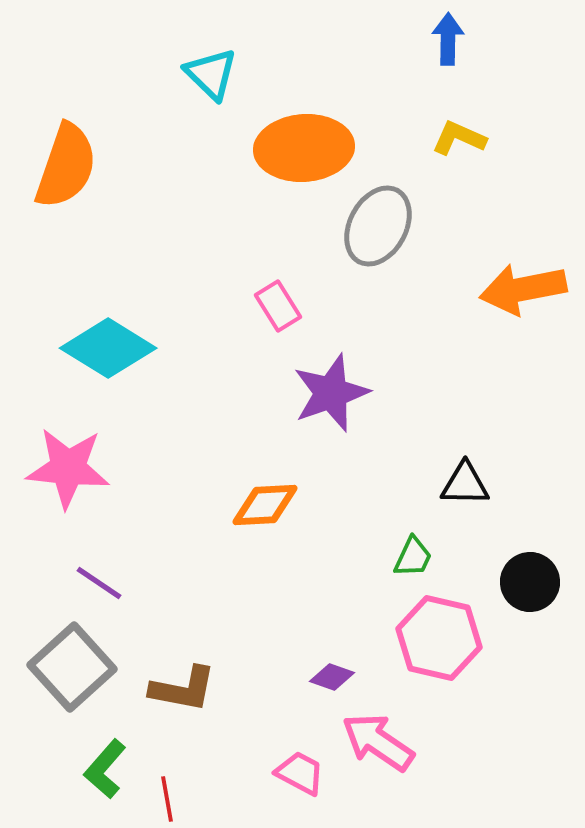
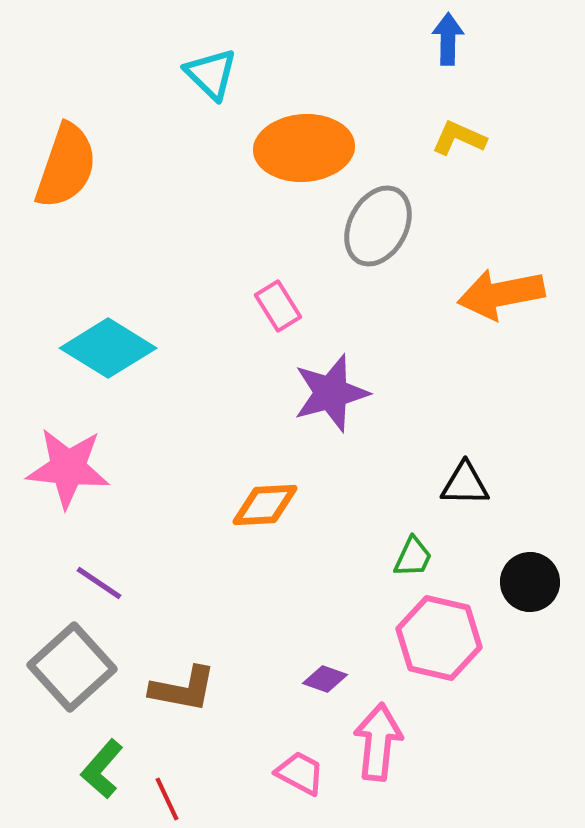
orange arrow: moved 22 px left, 5 px down
purple star: rotated 4 degrees clockwise
purple diamond: moved 7 px left, 2 px down
pink arrow: rotated 62 degrees clockwise
green L-shape: moved 3 px left
red line: rotated 15 degrees counterclockwise
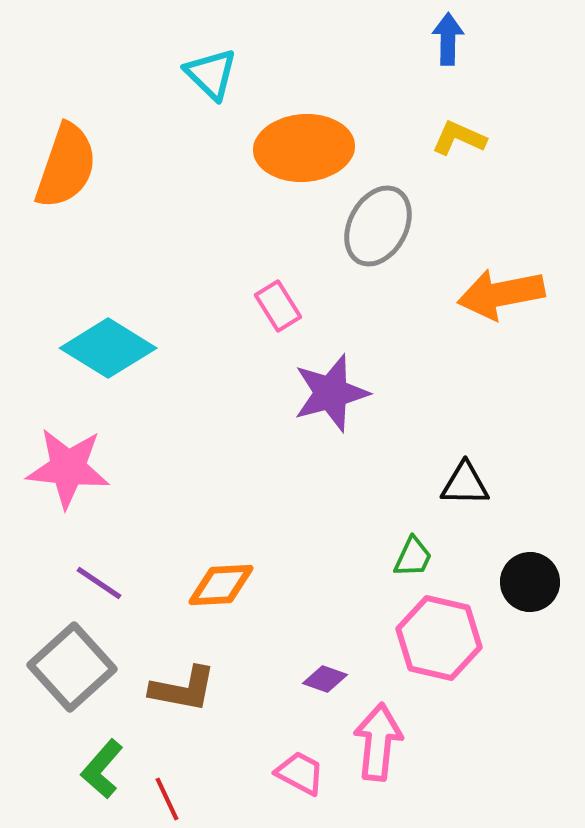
orange diamond: moved 44 px left, 80 px down
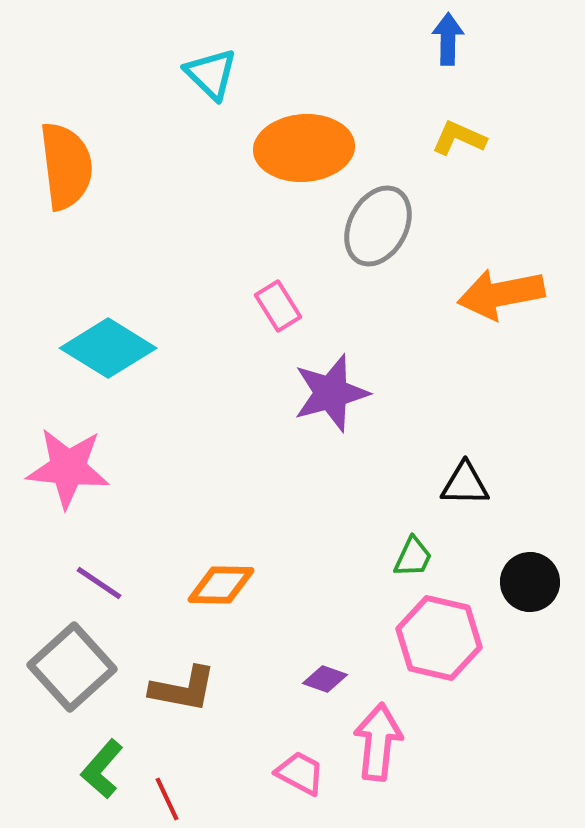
orange semicircle: rotated 26 degrees counterclockwise
orange diamond: rotated 4 degrees clockwise
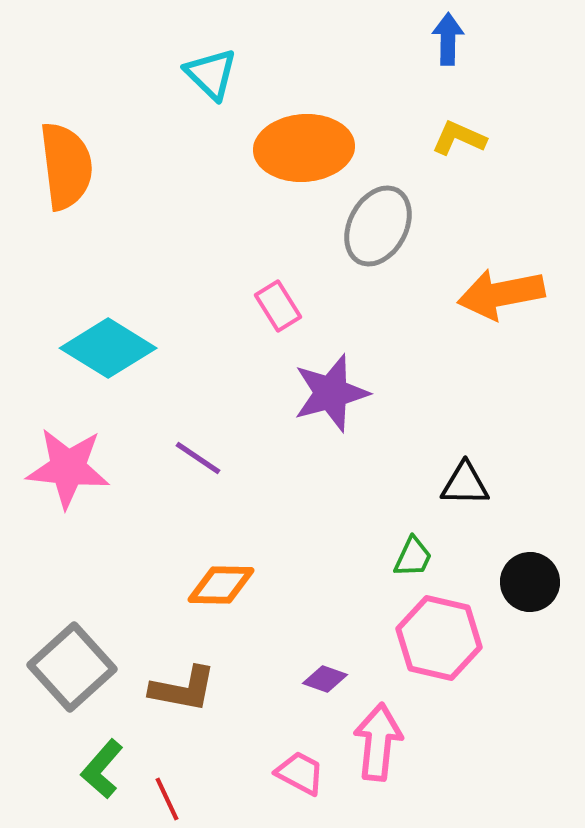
purple line: moved 99 px right, 125 px up
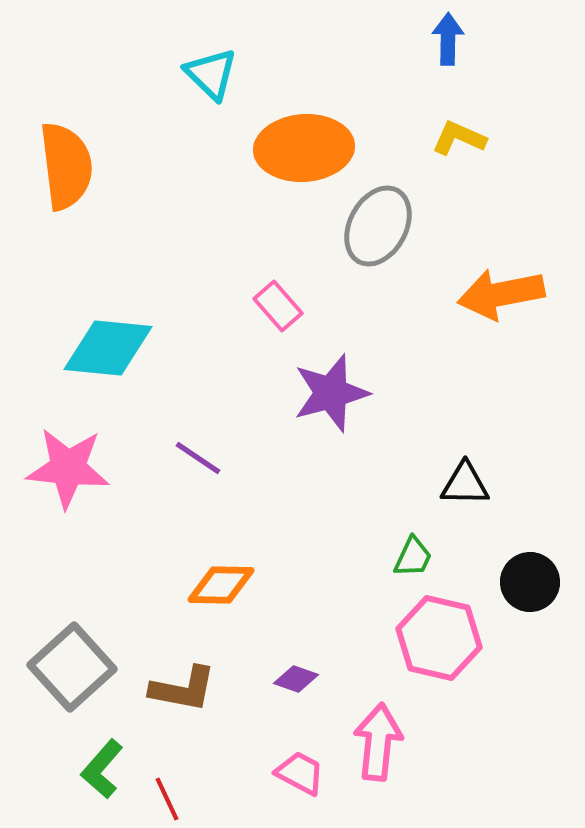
pink rectangle: rotated 9 degrees counterclockwise
cyan diamond: rotated 26 degrees counterclockwise
purple diamond: moved 29 px left
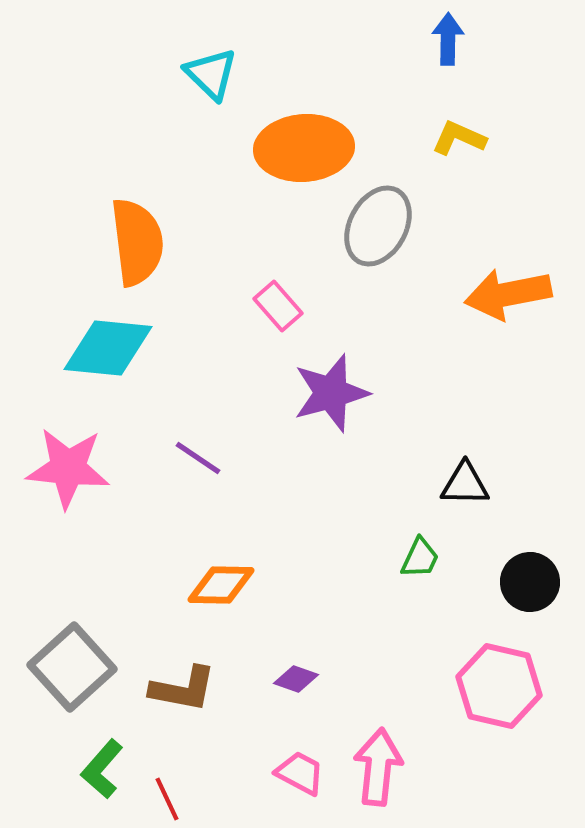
orange semicircle: moved 71 px right, 76 px down
orange arrow: moved 7 px right
green trapezoid: moved 7 px right, 1 px down
pink hexagon: moved 60 px right, 48 px down
pink arrow: moved 25 px down
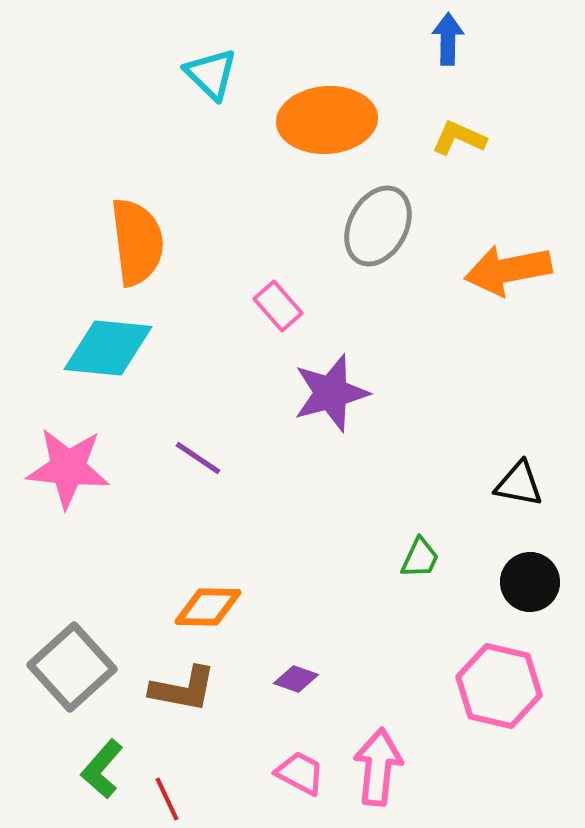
orange ellipse: moved 23 px right, 28 px up
orange arrow: moved 24 px up
black triangle: moved 54 px right; rotated 10 degrees clockwise
orange diamond: moved 13 px left, 22 px down
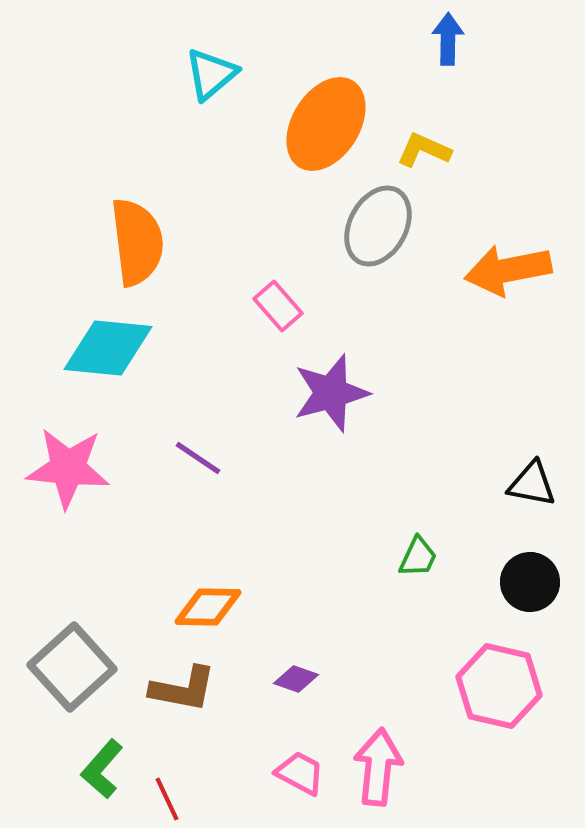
cyan triangle: rotated 36 degrees clockwise
orange ellipse: moved 1 px left, 4 px down; rotated 54 degrees counterclockwise
yellow L-shape: moved 35 px left, 12 px down
black triangle: moved 13 px right
green trapezoid: moved 2 px left, 1 px up
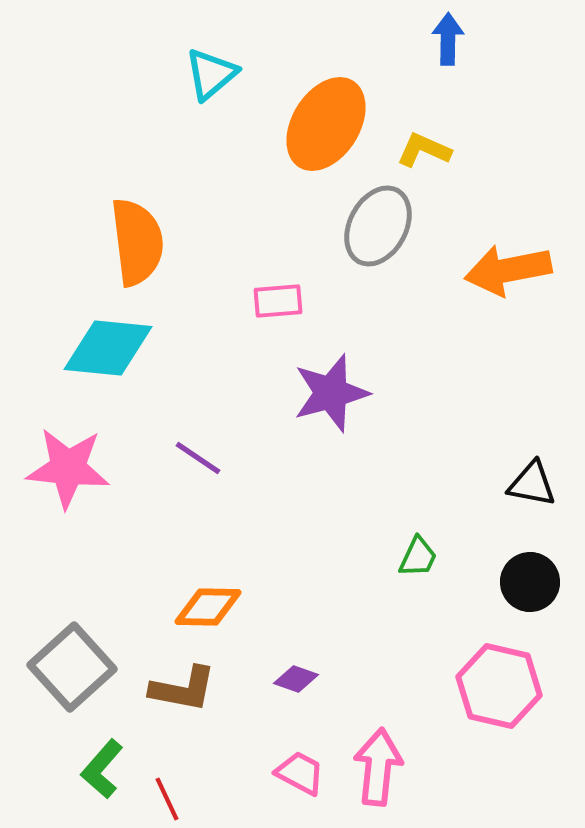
pink rectangle: moved 5 px up; rotated 54 degrees counterclockwise
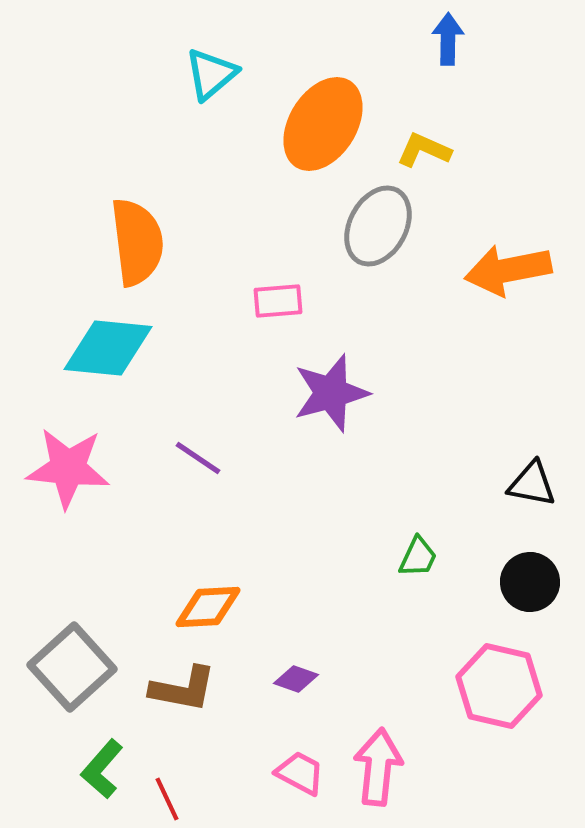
orange ellipse: moved 3 px left
orange diamond: rotated 4 degrees counterclockwise
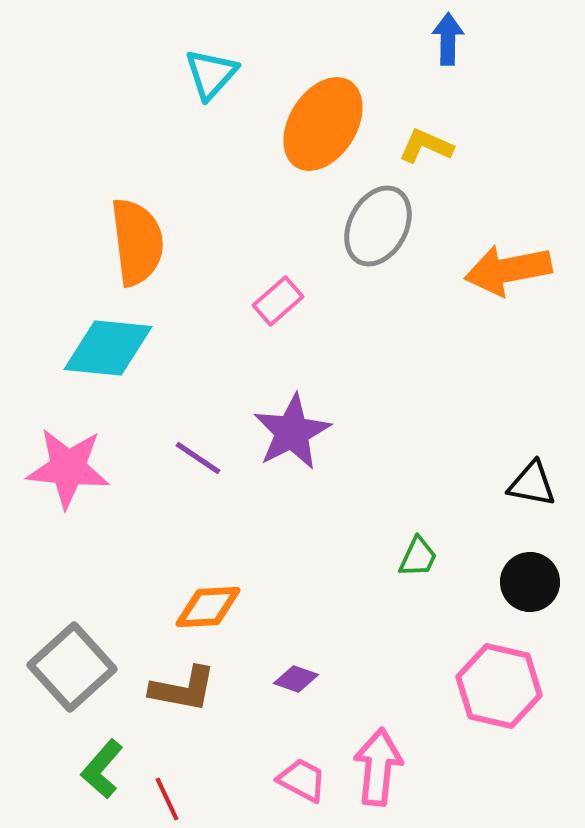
cyan triangle: rotated 8 degrees counterclockwise
yellow L-shape: moved 2 px right, 4 px up
pink rectangle: rotated 36 degrees counterclockwise
purple star: moved 39 px left, 39 px down; rotated 12 degrees counterclockwise
pink trapezoid: moved 2 px right, 7 px down
